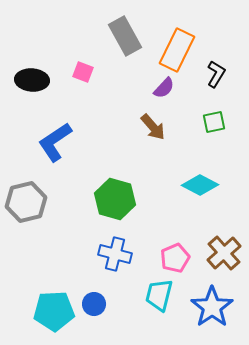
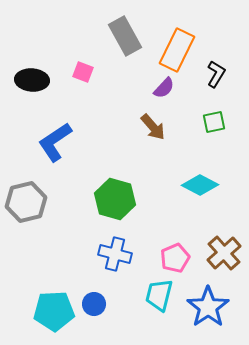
blue star: moved 4 px left
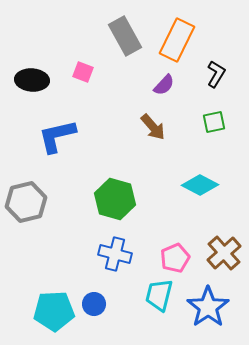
orange rectangle: moved 10 px up
purple semicircle: moved 3 px up
blue L-shape: moved 2 px right, 6 px up; rotated 21 degrees clockwise
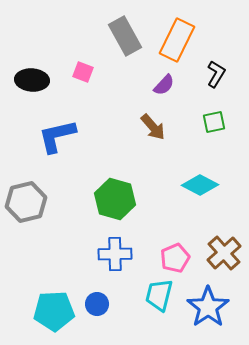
blue cross: rotated 16 degrees counterclockwise
blue circle: moved 3 px right
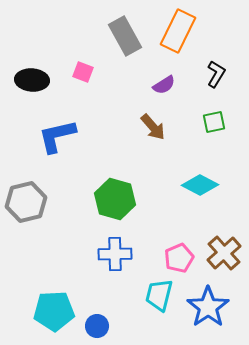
orange rectangle: moved 1 px right, 9 px up
purple semicircle: rotated 15 degrees clockwise
pink pentagon: moved 4 px right
blue circle: moved 22 px down
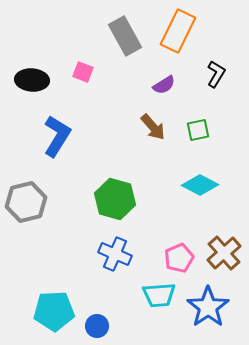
green square: moved 16 px left, 8 px down
blue L-shape: rotated 135 degrees clockwise
blue cross: rotated 24 degrees clockwise
cyan trapezoid: rotated 108 degrees counterclockwise
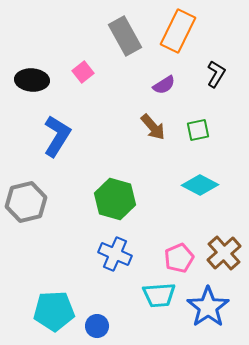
pink square: rotated 30 degrees clockwise
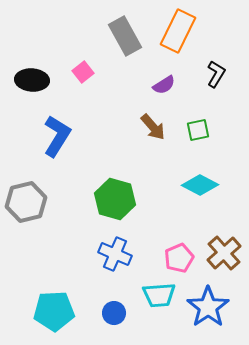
blue circle: moved 17 px right, 13 px up
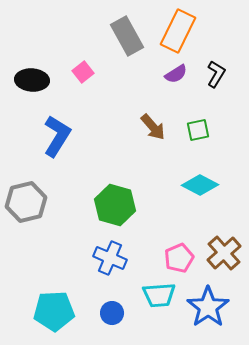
gray rectangle: moved 2 px right
purple semicircle: moved 12 px right, 11 px up
green hexagon: moved 6 px down
blue cross: moved 5 px left, 4 px down
blue circle: moved 2 px left
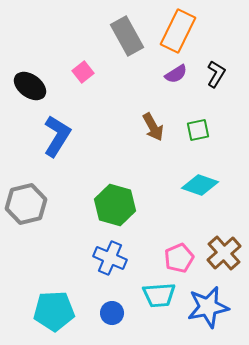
black ellipse: moved 2 px left, 6 px down; rotated 32 degrees clockwise
brown arrow: rotated 12 degrees clockwise
cyan diamond: rotated 9 degrees counterclockwise
gray hexagon: moved 2 px down
blue star: rotated 24 degrees clockwise
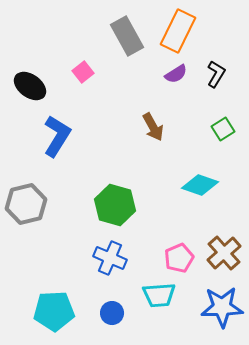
green square: moved 25 px right, 1 px up; rotated 20 degrees counterclockwise
blue star: moved 14 px right; rotated 9 degrees clockwise
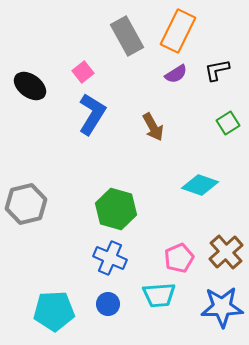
black L-shape: moved 1 px right, 4 px up; rotated 132 degrees counterclockwise
green square: moved 5 px right, 6 px up
blue L-shape: moved 35 px right, 22 px up
green hexagon: moved 1 px right, 4 px down
brown cross: moved 2 px right, 1 px up
blue circle: moved 4 px left, 9 px up
